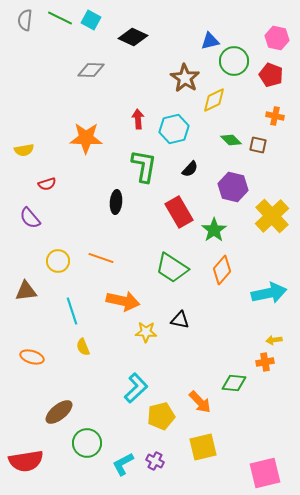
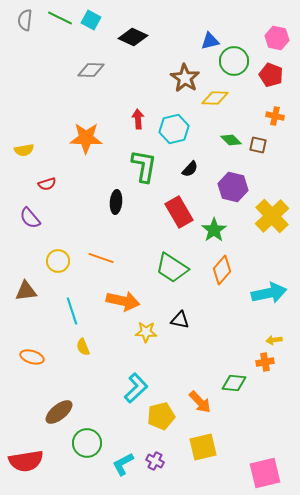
yellow diamond at (214, 100): moved 1 px right, 2 px up; rotated 28 degrees clockwise
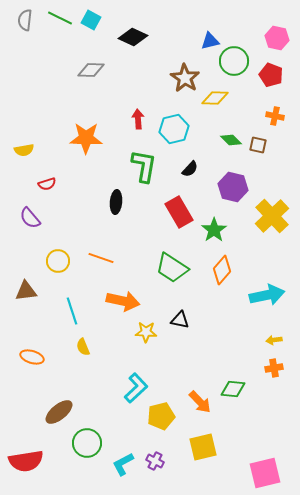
cyan arrow at (269, 293): moved 2 px left, 2 px down
orange cross at (265, 362): moved 9 px right, 6 px down
green diamond at (234, 383): moved 1 px left, 6 px down
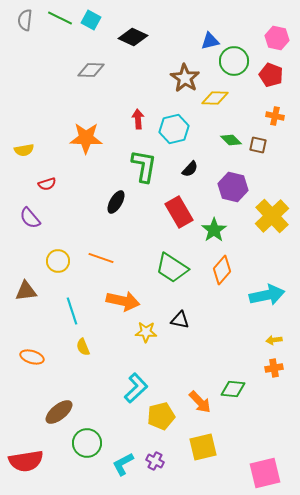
black ellipse at (116, 202): rotated 25 degrees clockwise
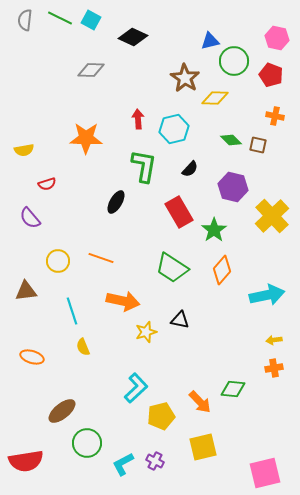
yellow star at (146, 332): rotated 20 degrees counterclockwise
brown ellipse at (59, 412): moved 3 px right, 1 px up
